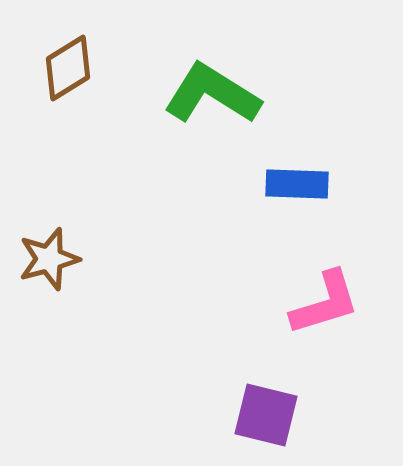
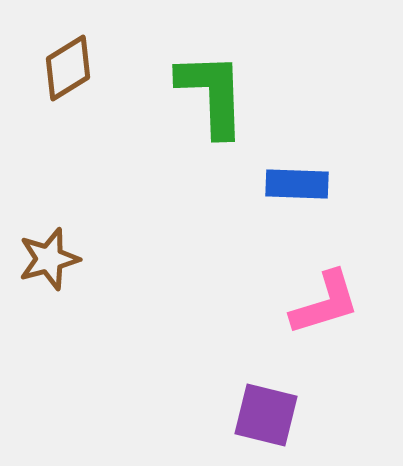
green L-shape: rotated 56 degrees clockwise
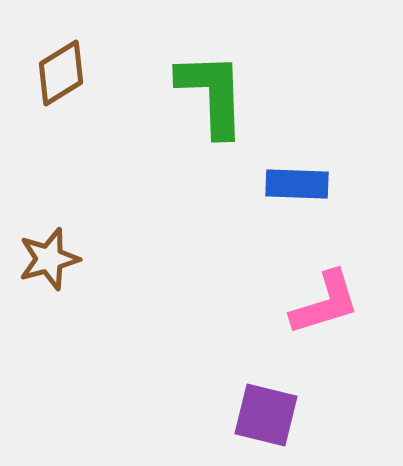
brown diamond: moved 7 px left, 5 px down
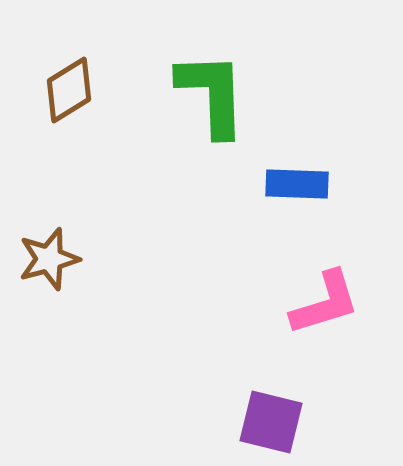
brown diamond: moved 8 px right, 17 px down
purple square: moved 5 px right, 7 px down
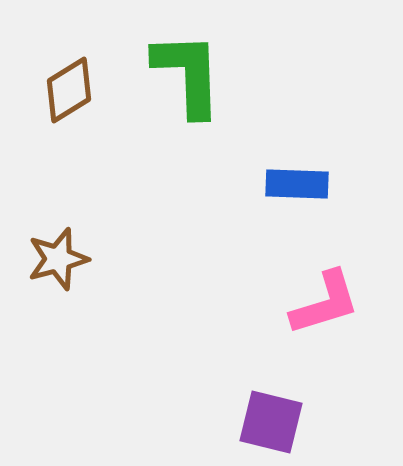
green L-shape: moved 24 px left, 20 px up
brown star: moved 9 px right
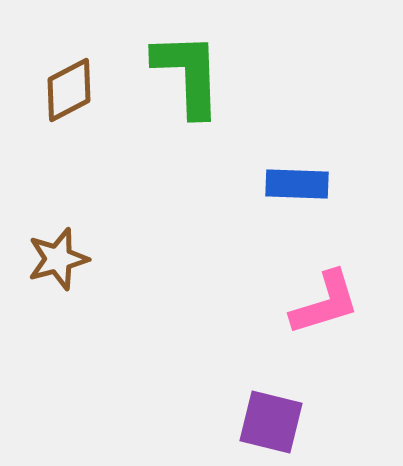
brown diamond: rotated 4 degrees clockwise
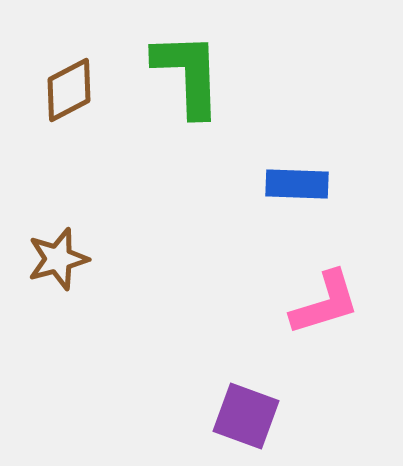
purple square: moved 25 px left, 6 px up; rotated 6 degrees clockwise
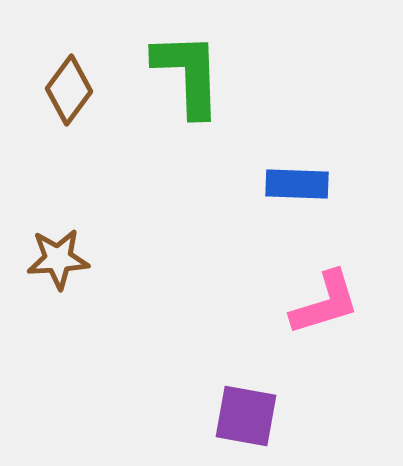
brown diamond: rotated 26 degrees counterclockwise
brown star: rotated 12 degrees clockwise
purple square: rotated 10 degrees counterclockwise
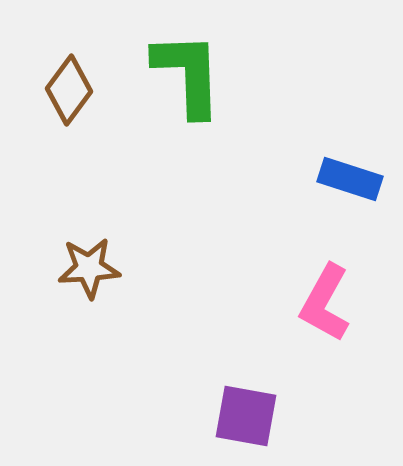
blue rectangle: moved 53 px right, 5 px up; rotated 16 degrees clockwise
brown star: moved 31 px right, 9 px down
pink L-shape: rotated 136 degrees clockwise
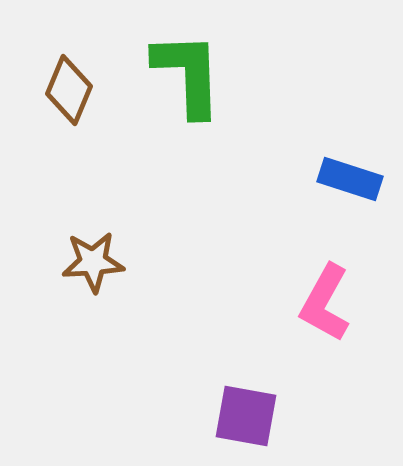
brown diamond: rotated 14 degrees counterclockwise
brown star: moved 4 px right, 6 px up
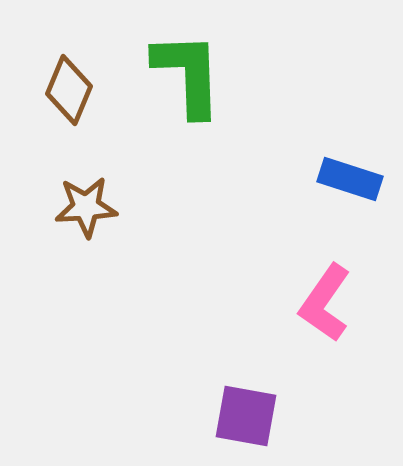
brown star: moved 7 px left, 55 px up
pink L-shape: rotated 6 degrees clockwise
